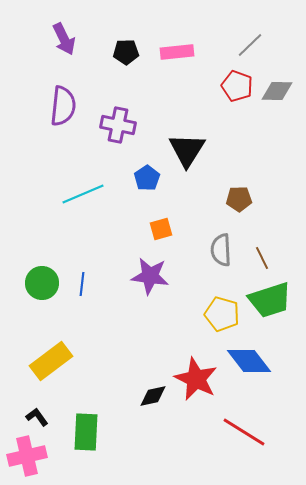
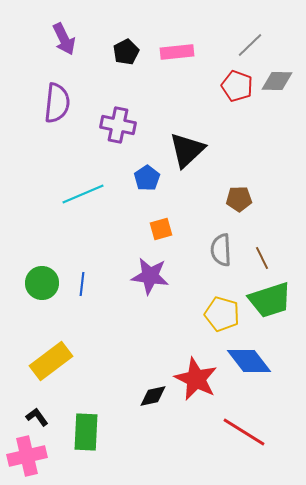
black pentagon: rotated 25 degrees counterclockwise
gray diamond: moved 10 px up
purple semicircle: moved 6 px left, 3 px up
black triangle: rotated 15 degrees clockwise
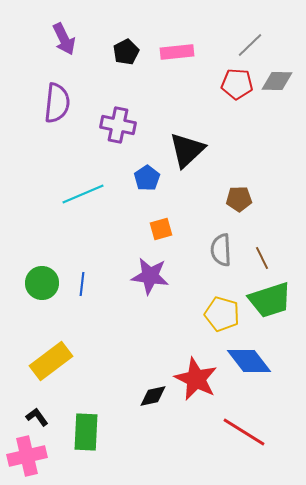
red pentagon: moved 2 px up; rotated 16 degrees counterclockwise
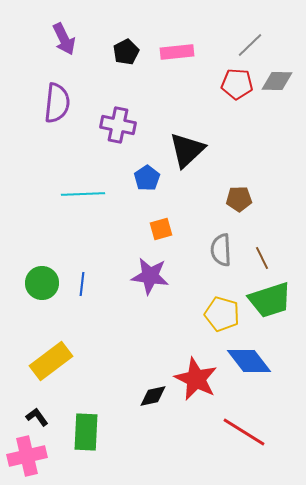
cyan line: rotated 21 degrees clockwise
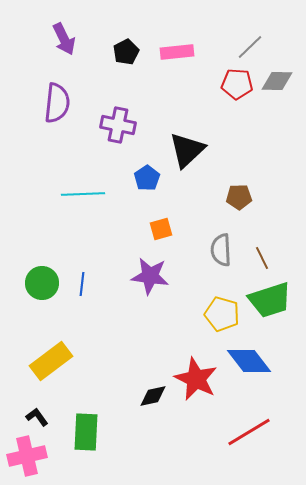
gray line: moved 2 px down
brown pentagon: moved 2 px up
red line: moved 5 px right; rotated 63 degrees counterclockwise
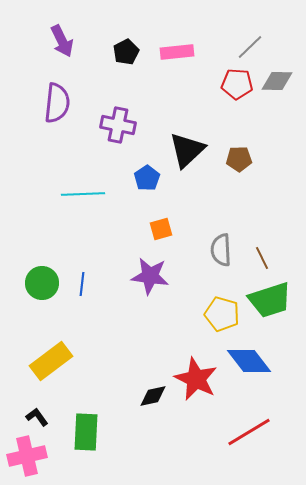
purple arrow: moved 2 px left, 2 px down
brown pentagon: moved 38 px up
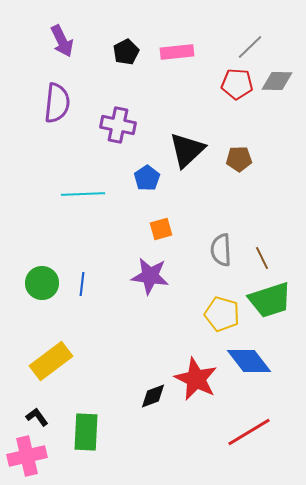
black diamond: rotated 8 degrees counterclockwise
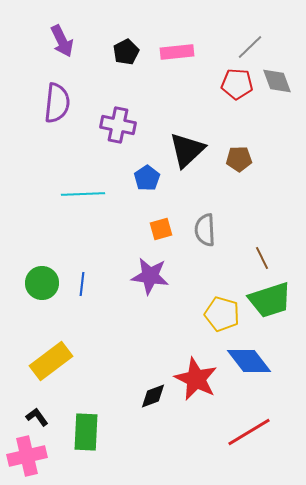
gray diamond: rotated 68 degrees clockwise
gray semicircle: moved 16 px left, 20 px up
